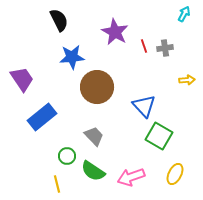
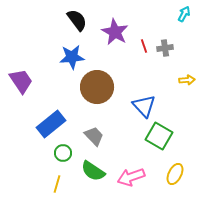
black semicircle: moved 18 px right; rotated 10 degrees counterclockwise
purple trapezoid: moved 1 px left, 2 px down
blue rectangle: moved 9 px right, 7 px down
green circle: moved 4 px left, 3 px up
yellow line: rotated 30 degrees clockwise
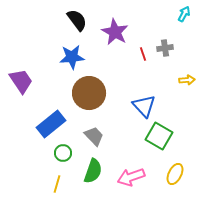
red line: moved 1 px left, 8 px down
brown circle: moved 8 px left, 6 px down
green semicircle: rotated 105 degrees counterclockwise
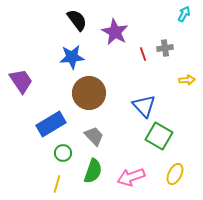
blue rectangle: rotated 8 degrees clockwise
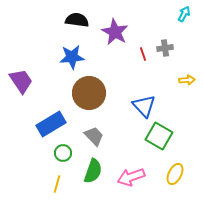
black semicircle: rotated 45 degrees counterclockwise
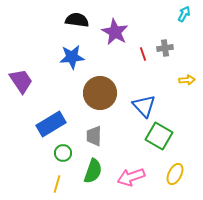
brown circle: moved 11 px right
gray trapezoid: rotated 135 degrees counterclockwise
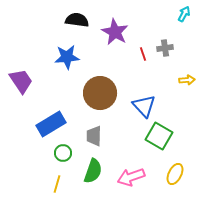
blue star: moved 5 px left
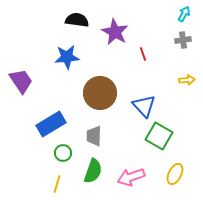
gray cross: moved 18 px right, 8 px up
